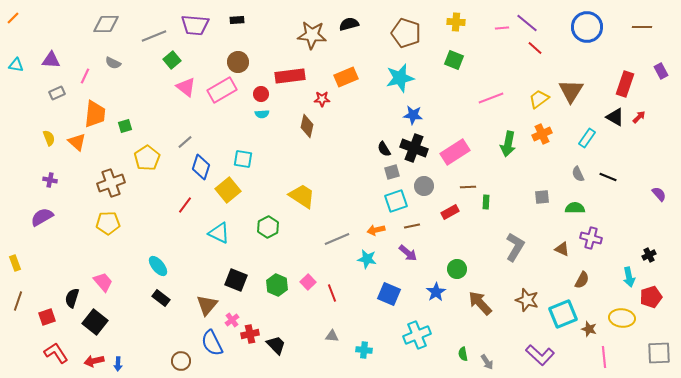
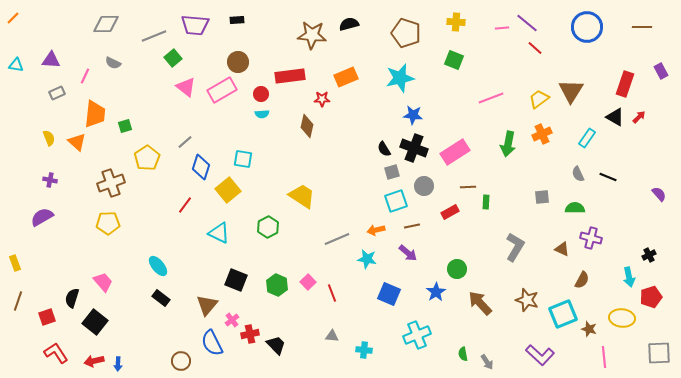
green square at (172, 60): moved 1 px right, 2 px up
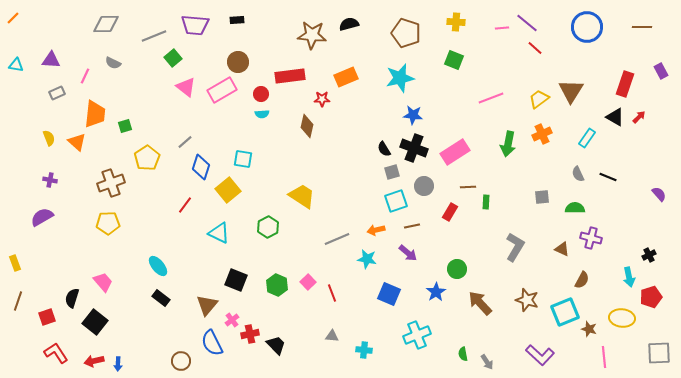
red rectangle at (450, 212): rotated 30 degrees counterclockwise
cyan square at (563, 314): moved 2 px right, 2 px up
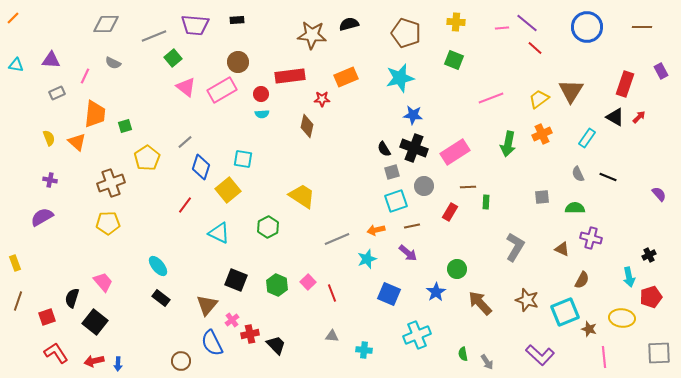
cyan star at (367, 259): rotated 30 degrees counterclockwise
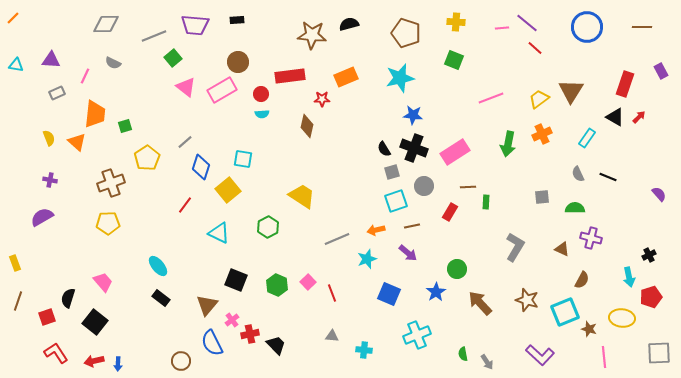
black semicircle at (72, 298): moved 4 px left
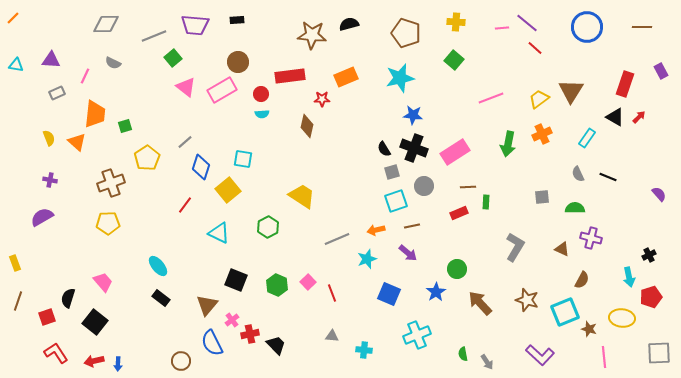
green square at (454, 60): rotated 18 degrees clockwise
red rectangle at (450, 212): moved 9 px right, 1 px down; rotated 36 degrees clockwise
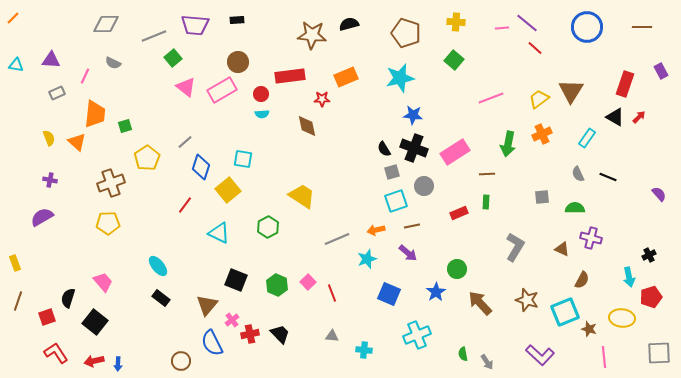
brown diamond at (307, 126): rotated 25 degrees counterclockwise
brown line at (468, 187): moved 19 px right, 13 px up
black trapezoid at (276, 345): moved 4 px right, 11 px up
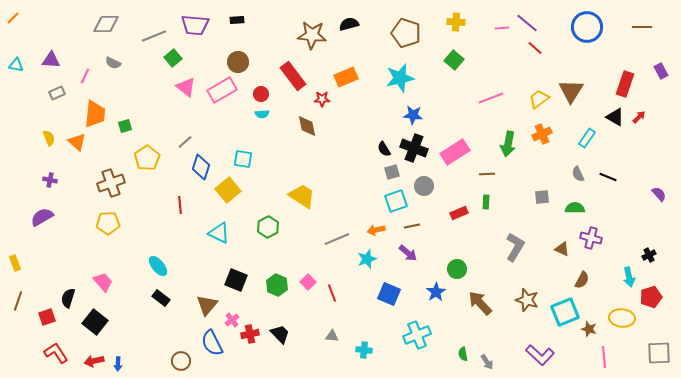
red rectangle at (290, 76): moved 3 px right; rotated 60 degrees clockwise
red line at (185, 205): moved 5 px left; rotated 42 degrees counterclockwise
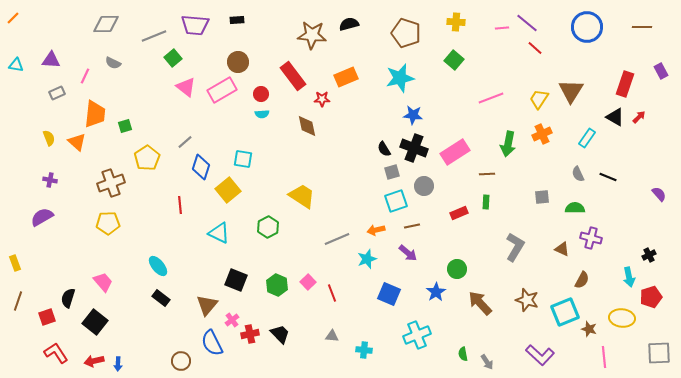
yellow trapezoid at (539, 99): rotated 20 degrees counterclockwise
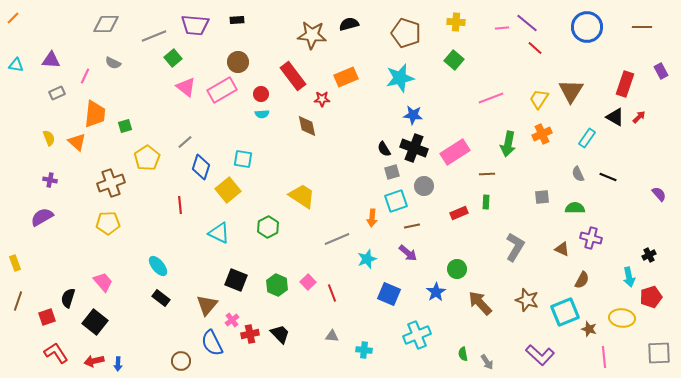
orange arrow at (376, 230): moved 4 px left, 12 px up; rotated 72 degrees counterclockwise
